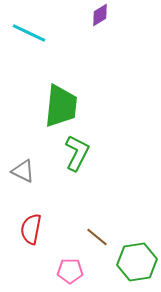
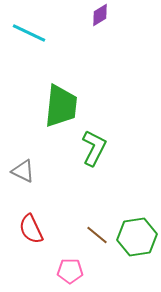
green L-shape: moved 17 px right, 5 px up
red semicircle: rotated 36 degrees counterclockwise
brown line: moved 2 px up
green hexagon: moved 25 px up
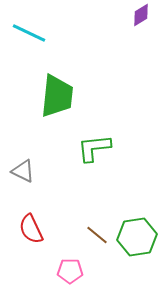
purple diamond: moved 41 px right
green trapezoid: moved 4 px left, 10 px up
green L-shape: rotated 123 degrees counterclockwise
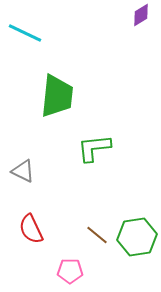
cyan line: moved 4 px left
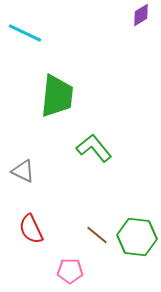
green L-shape: rotated 57 degrees clockwise
green hexagon: rotated 15 degrees clockwise
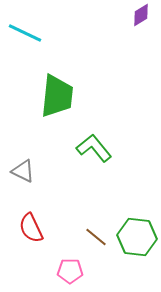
red semicircle: moved 1 px up
brown line: moved 1 px left, 2 px down
